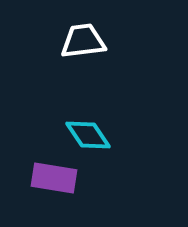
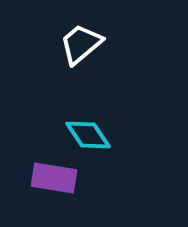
white trapezoid: moved 2 px left, 3 px down; rotated 33 degrees counterclockwise
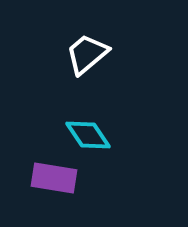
white trapezoid: moved 6 px right, 10 px down
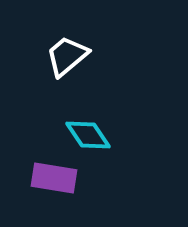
white trapezoid: moved 20 px left, 2 px down
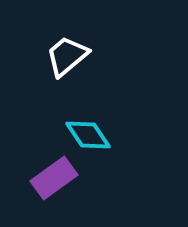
purple rectangle: rotated 45 degrees counterclockwise
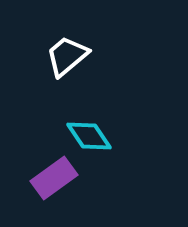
cyan diamond: moved 1 px right, 1 px down
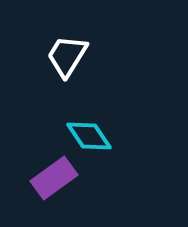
white trapezoid: rotated 18 degrees counterclockwise
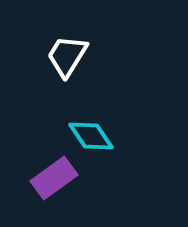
cyan diamond: moved 2 px right
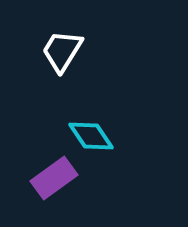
white trapezoid: moved 5 px left, 5 px up
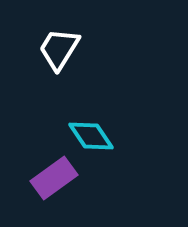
white trapezoid: moved 3 px left, 2 px up
